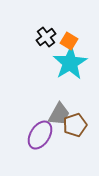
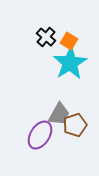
black cross: rotated 12 degrees counterclockwise
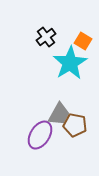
black cross: rotated 12 degrees clockwise
orange square: moved 14 px right
brown pentagon: rotated 30 degrees clockwise
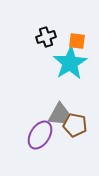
black cross: rotated 18 degrees clockwise
orange square: moved 6 px left; rotated 24 degrees counterclockwise
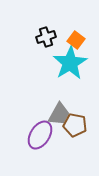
orange square: moved 1 px left, 1 px up; rotated 30 degrees clockwise
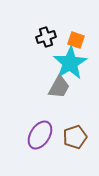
orange square: rotated 18 degrees counterclockwise
gray trapezoid: moved 27 px up
brown pentagon: moved 12 px down; rotated 30 degrees counterclockwise
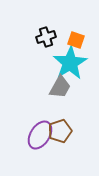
gray trapezoid: moved 1 px right
brown pentagon: moved 15 px left, 6 px up
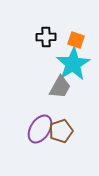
black cross: rotated 18 degrees clockwise
cyan star: moved 3 px right, 1 px down
brown pentagon: moved 1 px right
purple ellipse: moved 6 px up
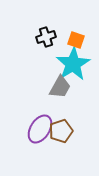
black cross: rotated 18 degrees counterclockwise
